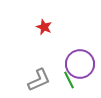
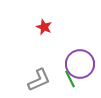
green line: moved 1 px right, 1 px up
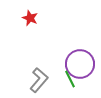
red star: moved 14 px left, 9 px up
gray L-shape: rotated 25 degrees counterclockwise
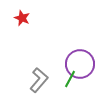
red star: moved 8 px left
green line: rotated 54 degrees clockwise
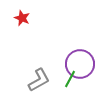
gray L-shape: rotated 20 degrees clockwise
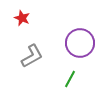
purple circle: moved 21 px up
gray L-shape: moved 7 px left, 24 px up
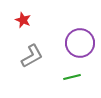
red star: moved 1 px right, 2 px down
green line: moved 2 px right, 2 px up; rotated 48 degrees clockwise
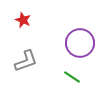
gray L-shape: moved 6 px left, 5 px down; rotated 10 degrees clockwise
green line: rotated 48 degrees clockwise
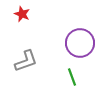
red star: moved 1 px left, 6 px up
green line: rotated 36 degrees clockwise
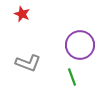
purple circle: moved 2 px down
gray L-shape: moved 2 px right, 2 px down; rotated 40 degrees clockwise
